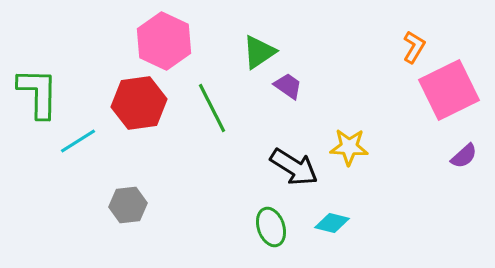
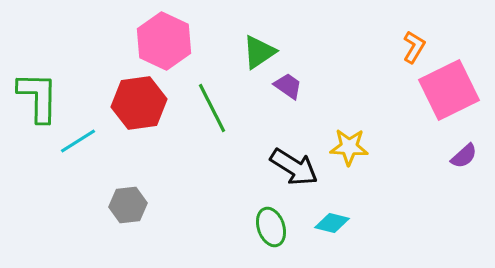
green L-shape: moved 4 px down
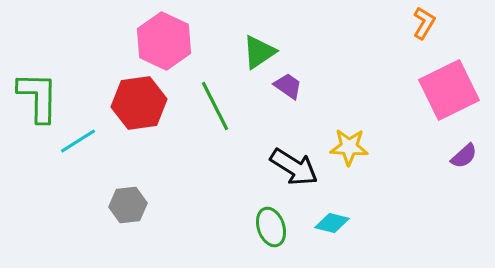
orange L-shape: moved 10 px right, 24 px up
green line: moved 3 px right, 2 px up
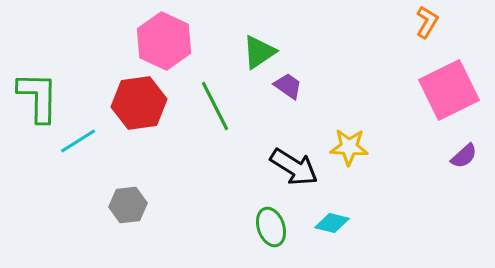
orange L-shape: moved 3 px right, 1 px up
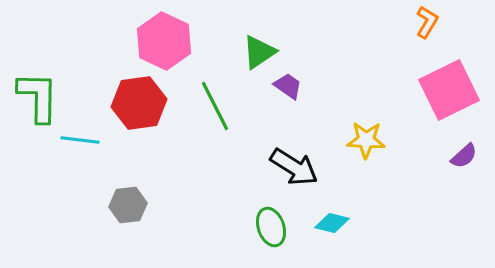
cyan line: moved 2 px right, 1 px up; rotated 39 degrees clockwise
yellow star: moved 17 px right, 7 px up
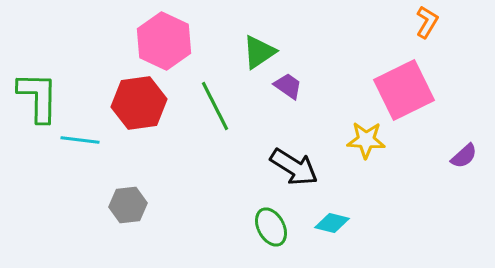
pink square: moved 45 px left
green ellipse: rotated 9 degrees counterclockwise
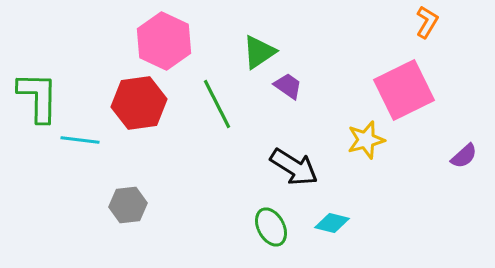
green line: moved 2 px right, 2 px up
yellow star: rotated 18 degrees counterclockwise
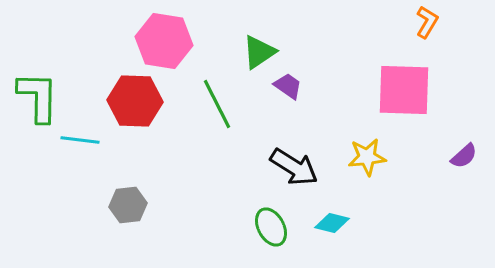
pink hexagon: rotated 16 degrees counterclockwise
pink square: rotated 28 degrees clockwise
red hexagon: moved 4 px left, 2 px up; rotated 10 degrees clockwise
yellow star: moved 1 px right, 17 px down; rotated 9 degrees clockwise
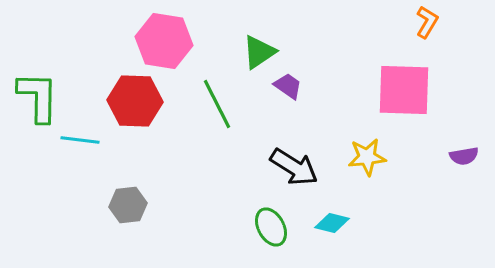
purple semicircle: rotated 32 degrees clockwise
